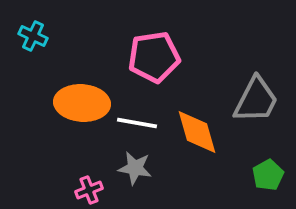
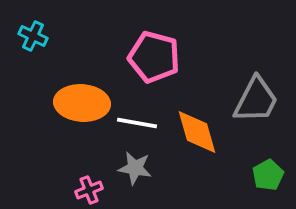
pink pentagon: rotated 24 degrees clockwise
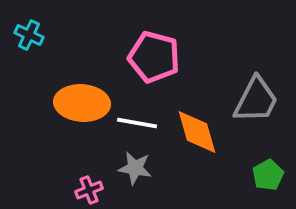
cyan cross: moved 4 px left, 1 px up
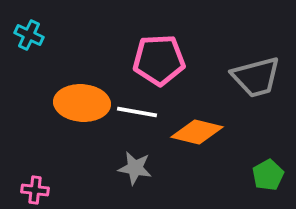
pink pentagon: moved 5 px right, 3 px down; rotated 18 degrees counterclockwise
gray trapezoid: moved 23 px up; rotated 48 degrees clockwise
white line: moved 11 px up
orange diamond: rotated 60 degrees counterclockwise
pink cross: moved 54 px left; rotated 28 degrees clockwise
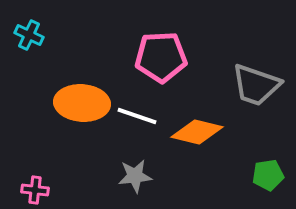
pink pentagon: moved 2 px right, 3 px up
gray trapezoid: moved 8 px down; rotated 34 degrees clockwise
white line: moved 4 px down; rotated 9 degrees clockwise
gray star: moved 8 px down; rotated 16 degrees counterclockwise
green pentagon: rotated 20 degrees clockwise
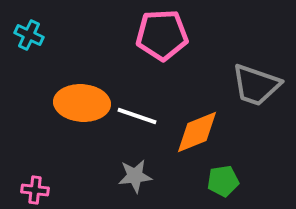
pink pentagon: moved 1 px right, 22 px up
orange diamond: rotated 36 degrees counterclockwise
green pentagon: moved 45 px left, 6 px down
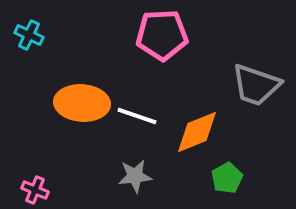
green pentagon: moved 4 px right, 3 px up; rotated 20 degrees counterclockwise
pink cross: rotated 16 degrees clockwise
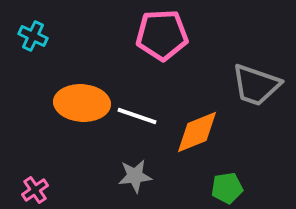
cyan cross: moved 4 px right, 1 px down
green pentagon: moved 10 px down; rotated 20 degrees clockwise
pink cross: rotated 32 degrees clockwise
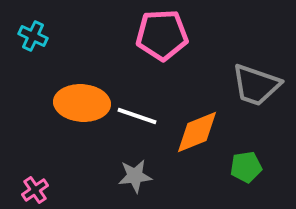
green pentagon: moved 19 px right, 21 px up
